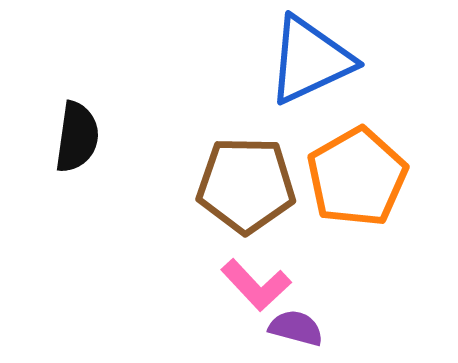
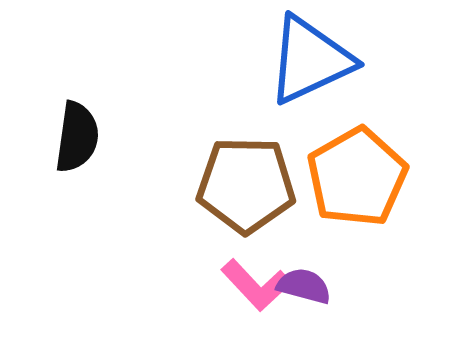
purple semicircle: moved 8 px right, 42 px up
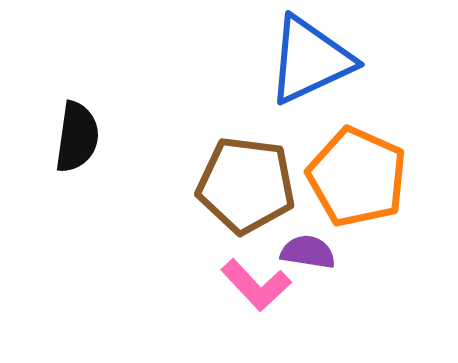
orange pentagon: rotated 18 degrees counterclockwise
brown pentagon: rotated 6 degrees clockwise
purple semicircle: moved 4 px right, 34 px up; rotated 6 degrees counterclockwise
